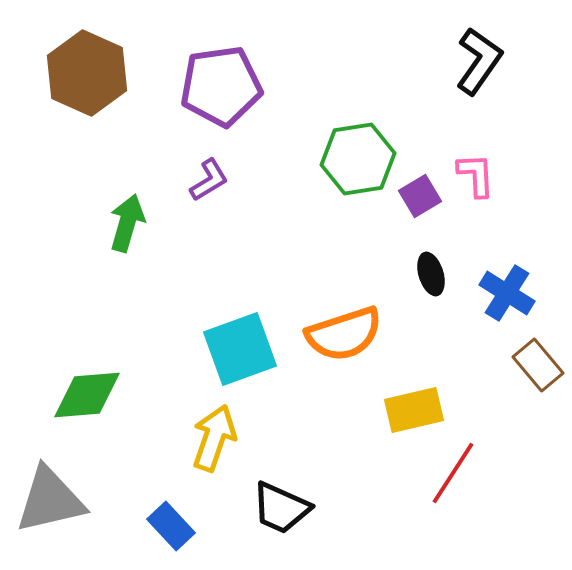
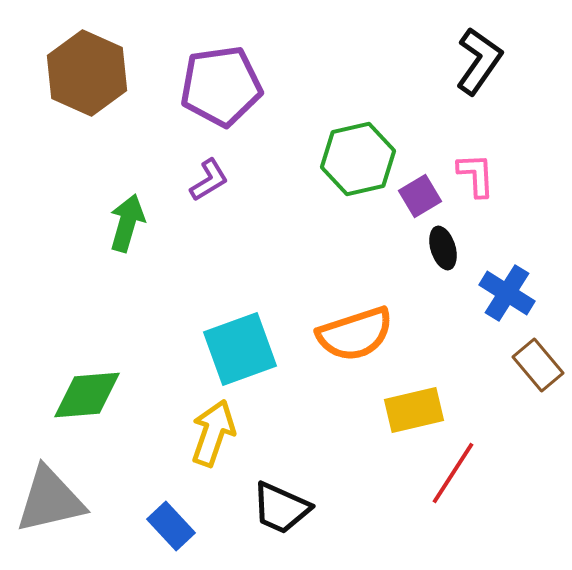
green hexagon: rotated 4 degrees counterclockwise
black ellipse: moved 12 px right, 26 px up
orange semicircle: moved 11 px right
yellow arrow: moved 1 px left, 5 px up
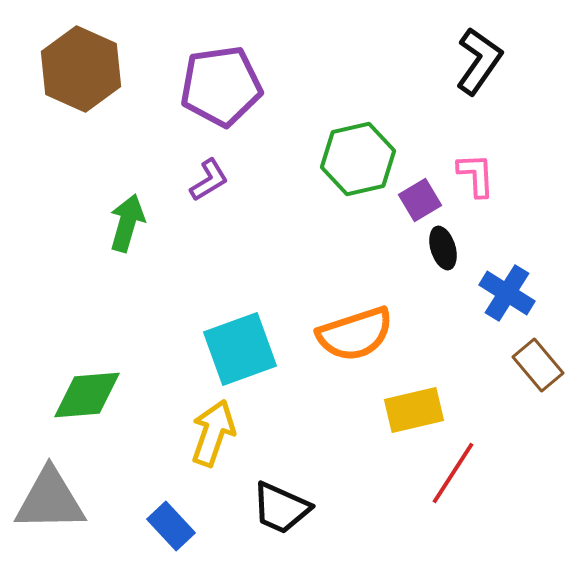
brown hexagon: moved 6 px left, 4 px up
purple square: moved 4 px down
gray triangle: rotated 12 degrees clockwise
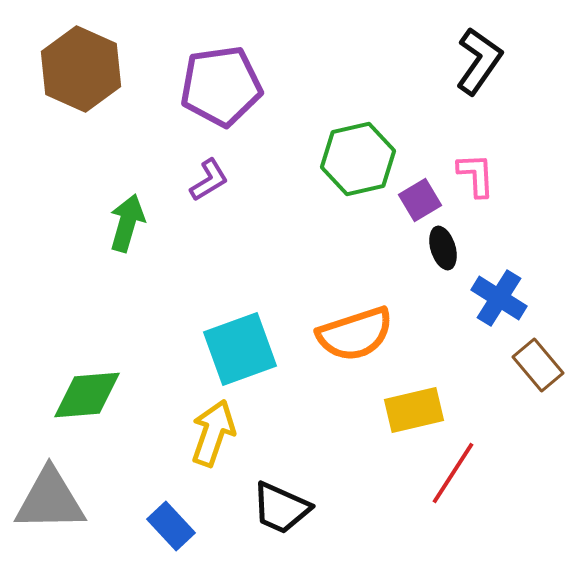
blue cross: moved 8 px left, 5 px down
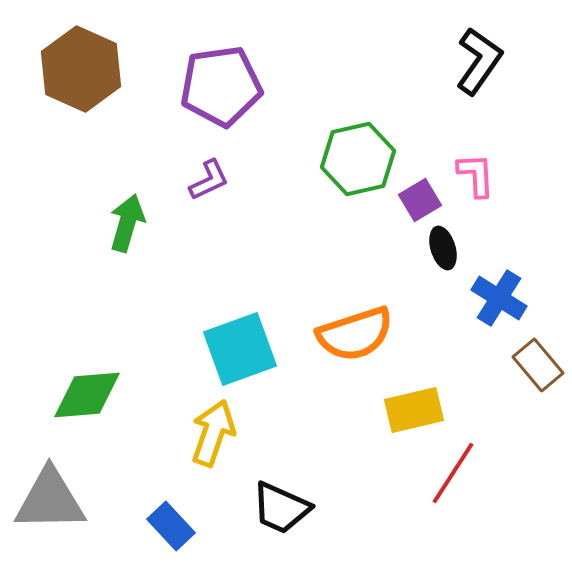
purple L-shape: rotated 6 degrees clockwise
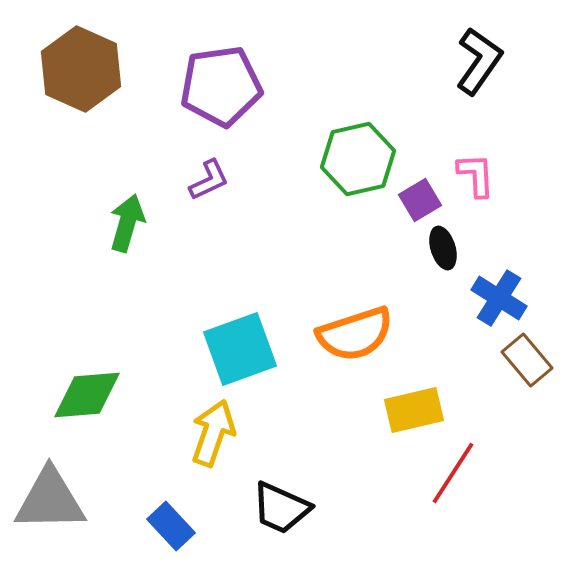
brown rectangle: moved 11 px left, 5 px up
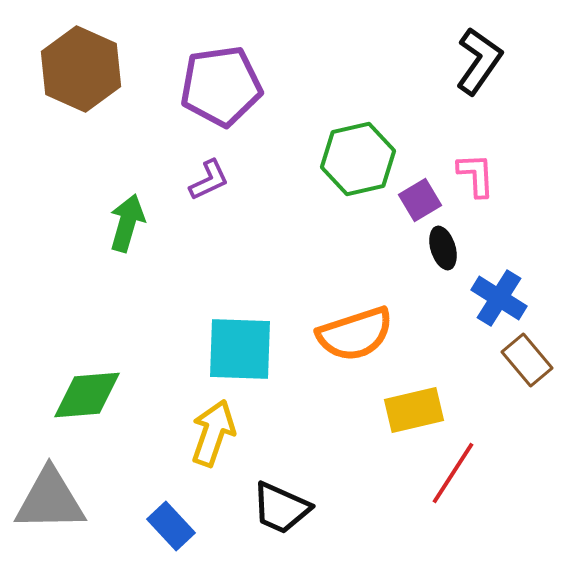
cyan square: rotated 22 degrees clockwise
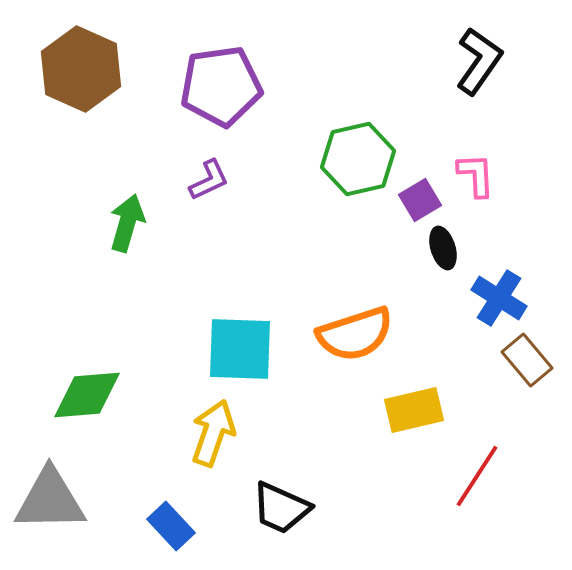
red line: moved 24 px right, 3 px down
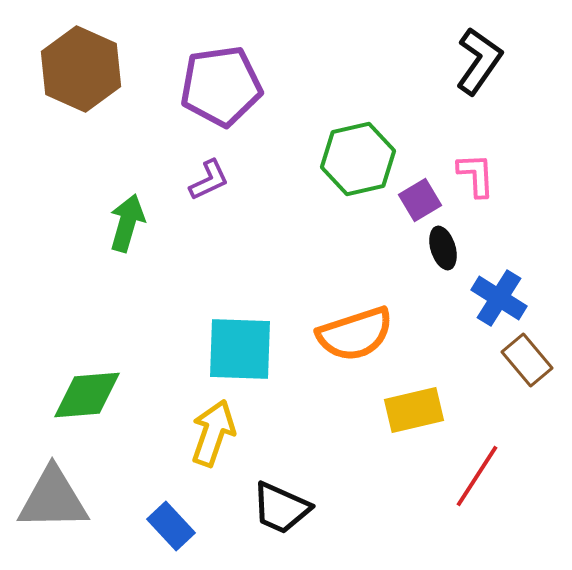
gray triangle: moved 3 px right, 1 px up
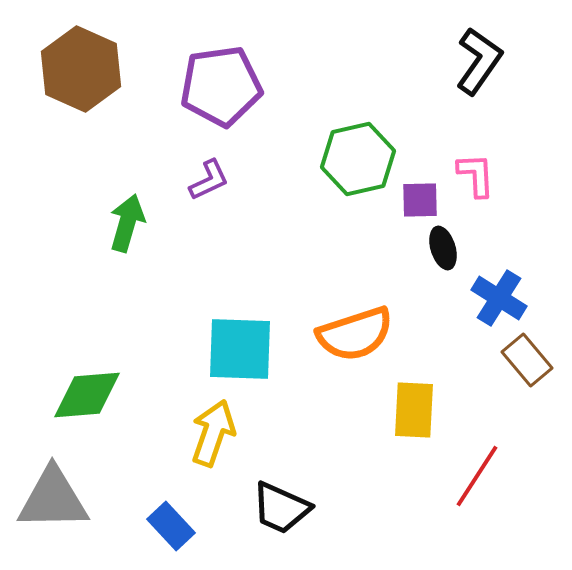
purple square: rotated 30 degrees clockwise
yellow rectangle: rotated 74 degrees counterclockwise
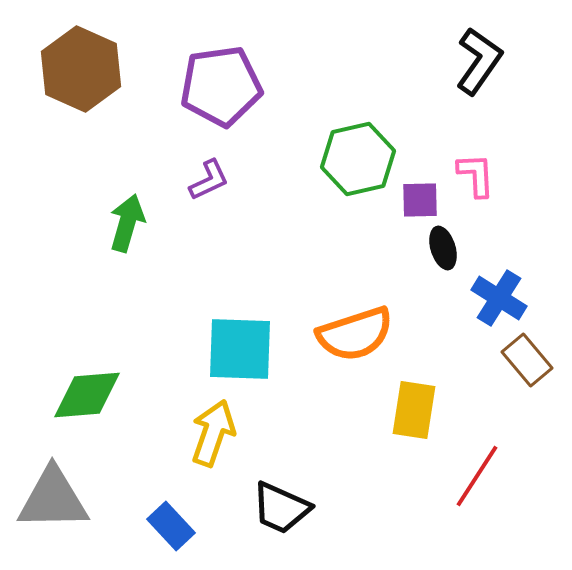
yellow rectangle: rotated 6 degrees clockwise
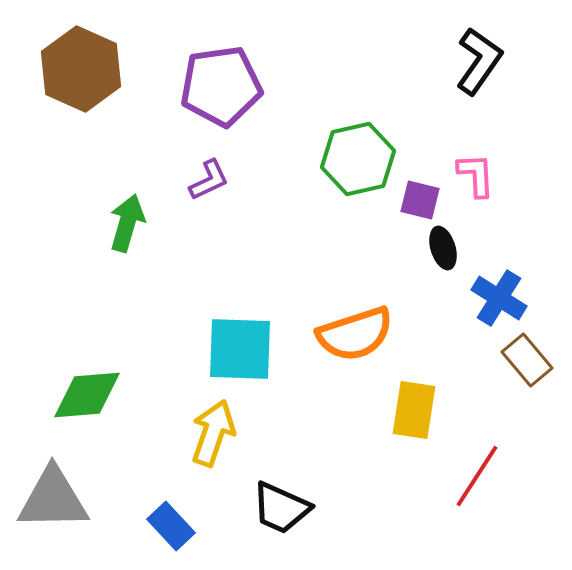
purple square: rotated 15 degrees clockwise
